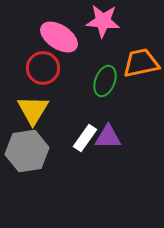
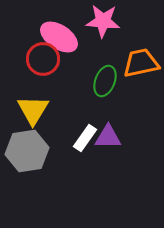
red circle: moved 9 px up
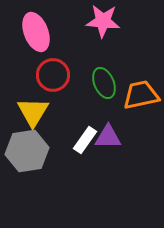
pink ellipse: moved 23 px left, 5 px up; rotated 36 degrees clockwise
red circle: moved 10 px right, 16 px down
orange trapezoid: moved 32 px down
green ellipse: moved 1 px left, 2 px down; rotated 44 degrees counterclockwise
yellow triangle: moved 2 px down
white rectangle: moved 2 px down
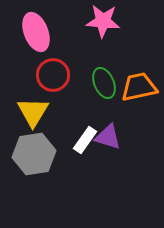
orange trapezoid: moved 2 px left, 8 px up
purple triangle: rotated 16 degrees clockwise
gray hexagon: moved 7 px right, 3 px down
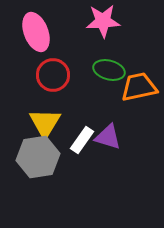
pink star: rotated 8 degrees counterclockwise
green ellipse: moved 5 px right, 13 px up; rotated 52 degrees counterclockwise
yellow triangle: moved 12 px right, 11 px down
white rectangle: moved 3 px left
gray hexagon: moved 4 px right, 3 px down
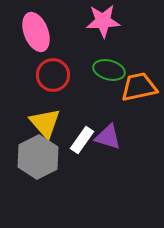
yellow triangle: rotated 12 degrees counterclockwise
gray hexagon: rotated 18 degrees counterclockwise
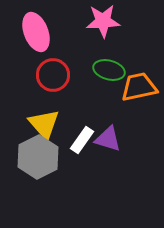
yellow triangle: moved 1 px left, 1 px down
purple triangle: moved 2 px down
